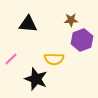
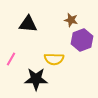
brown star: rotated 16 degrees clockwise
pink line: rotated 16 degrees counterclockwise
black star: rotated 20 degrees counterclockwise
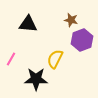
yellow semicircle: moved 1 px right; rotated 114 degrees clockwise
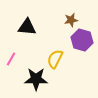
brown star: rotated 24 degrees counterclockwise
black triangle: moved 1 px left, 3 px down
purple hexagon: rotated 25 degrees counterclockwise
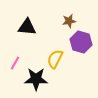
brown star: moved 2 px left, 1 px down
purple hexagon: moved 1 px left, 2 px down
pink line: moved 4 px right, 4 px down
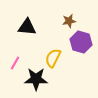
yellow semicircle: moved 2 px left, 1 px up
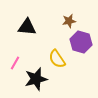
yellow semicircle: moved 4 px right, 1 px down; rotated 60 degrees counterclockwise
black star: rotated 15 degrees counterclockwise
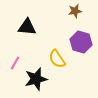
brown star: moved 6 px right, 10 px up
